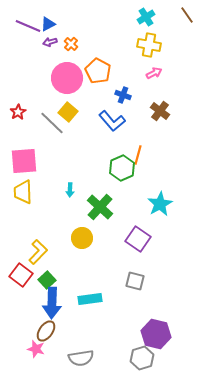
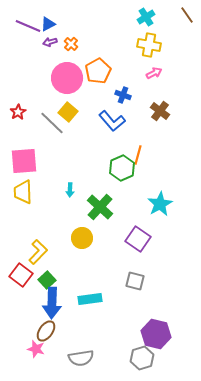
orange pentagon: rotated 15 degrees clockwise
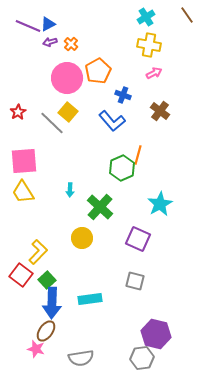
yellow trapezoid: rotated 30 degrees counterclockwise
purple square: rotated 10 degrees counterclockwise
gray hexagon: rotated 10 degrees clockwise
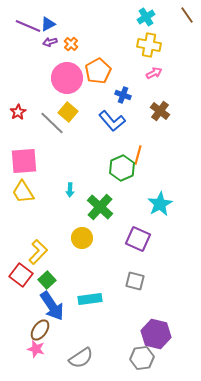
blue arrow: moved 3 px down; rotated 36 degrees counterclockwise
brown ellipse: moved 6 px left, 1 px up
gray semicircle: rotated 25 degrees counterclockwise
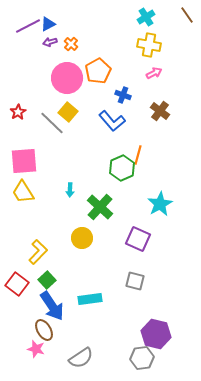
purple line: rotated 50 degrees counterclockwise
red square: moved 4 px left, 9 px down
brown ellipse: moved 4 px right; rotated 65 degrees counterclockwise
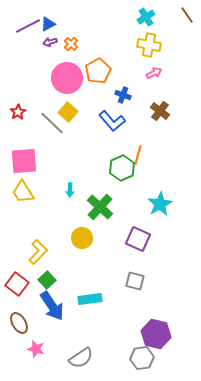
brown ellipse: moved 25 px left, 7 px up
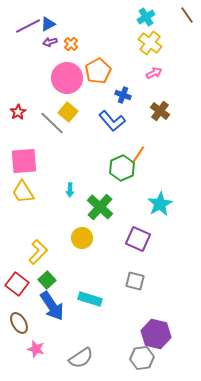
yellow cross: moved 1 px right, 2 px up; rotated 25 degrees clockwise
orange line: rotated 18 degrees clockwise
cyan rectangle: rotated 25 degrees clockwise
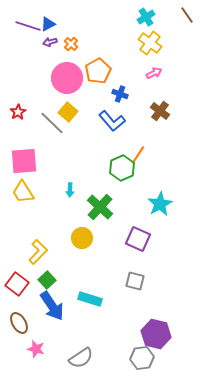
purple line: rotated 45 degrees clockwise
blue cross: moved 3 px left, 1 px up
